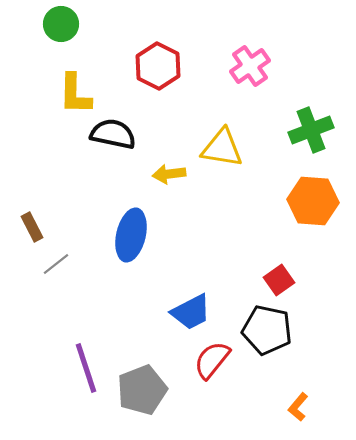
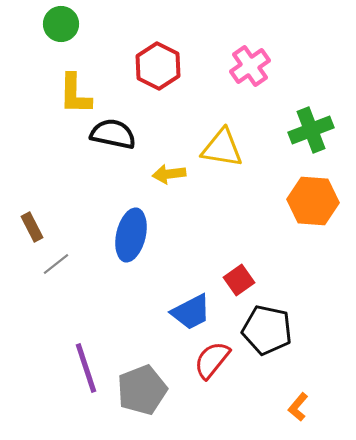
red square: moved 40 px left
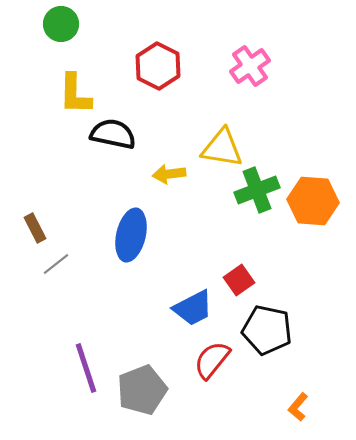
green cross: moved 54 px left, 60 px down
brown rectangle: moved 3 px right, 1 px down
blue trapezoid: moved 2 px right, 4 px up
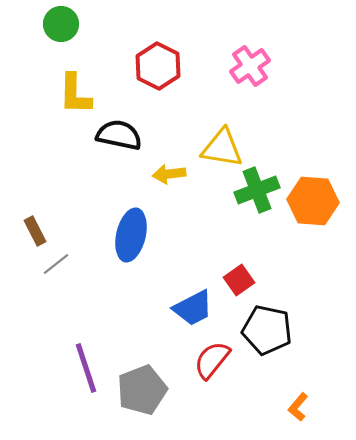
black semicircle: moved 6 px right, 1 px down
brown rectangle: moved 3 px down
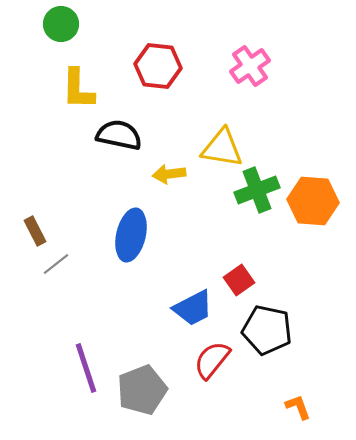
red hexagon: rotated 21 degrees counterclockwise
yellow L-shape: moved 3 px right, 5 px up
orange L-shape: rotated 120 degrees clockwise
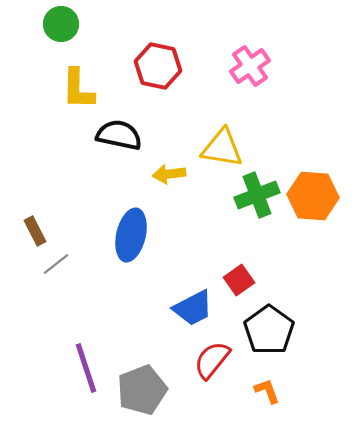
red hexagon: rotated 6 degrees clockwise
green cross: moved 5 px down
orange hexagon: moved 5 px up
black pentagon: moved 2 px right; rotated 24 degrees clockwise
orange L-shape: moved 31 px left, 16 px up
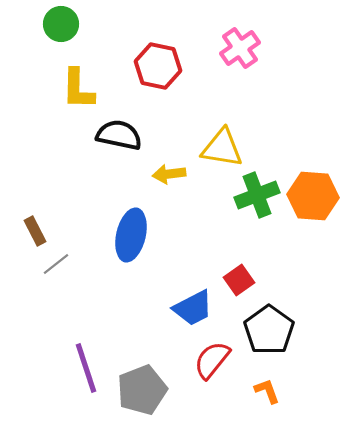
pink cross: moved 10 px left, 18 px up
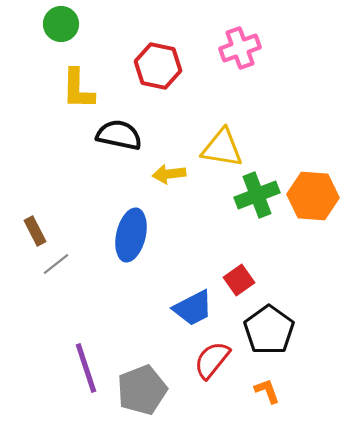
pink cross: rotated 15 degrees clockwise
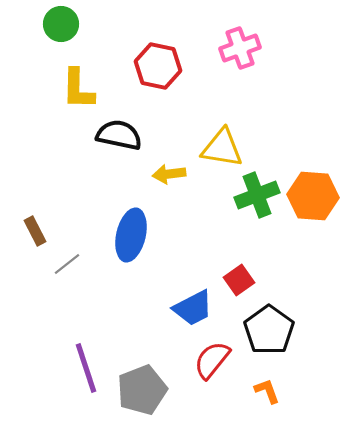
gray line: moved 11 px right
